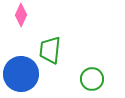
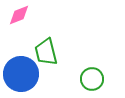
pink diamond: moved 2 px left; rotated 45 degrees clockwise
green trapezoid: moved 4 px left, 2 px down; rotated 20 degrees counterclockwise
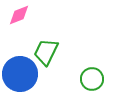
green trapezoid: rotated 40 degrees clockwise
blue circle: moved 1 px left
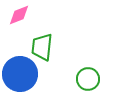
green trapezoid: moved 4 px left, 5 px up; rotated 20 degrees counterclockwise
green circle: moved 4 px left
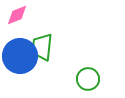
pink diamond: moved 2 px left
blue circle: moved 18 px up
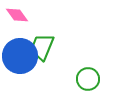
pink diamond: rotated 75 degrees clockwise
green trapezoid: rotated 16 degrees clockwise
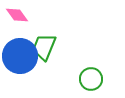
green trapezoid: moved 2 px right
green circle: moved 3 px right
